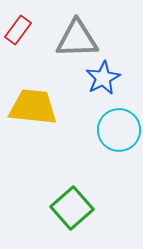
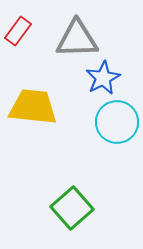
red rectangle: moved 1 px down
cyan circle: moved 2 px left, 8 px up
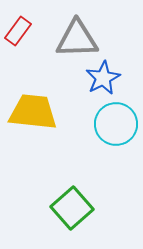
yellow trapezoid: moved 5 px down
cyan circle: moved 1 px left, 2 px down
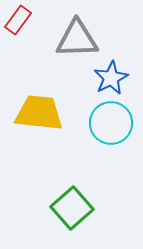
red rectangle: moved 11 px up
blue star: moved 8 px right
yellow trapezoid: moved 6 px right, 1 px down
cyan circle: moved 5 px left, 1 px up
